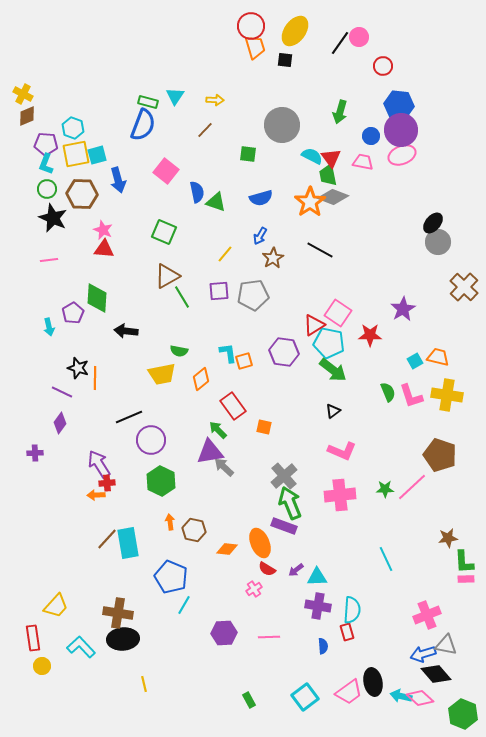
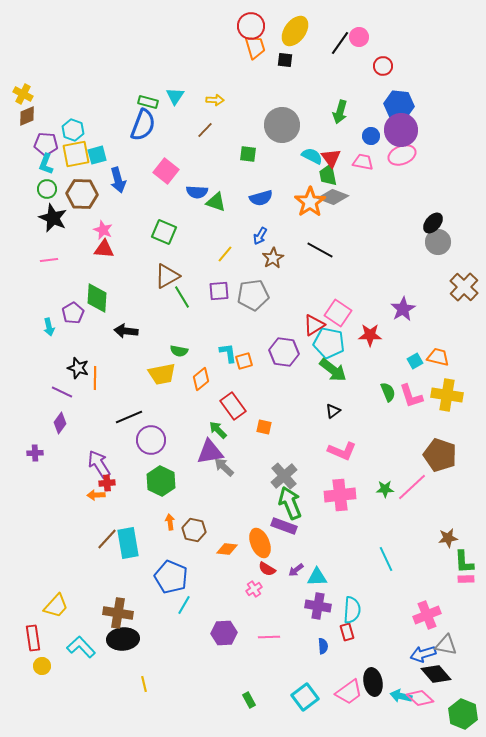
cyan hexagon at (73, 128): moved 2 px down
blue semicircle at (197, 192): rotated 105 degrees clockwise
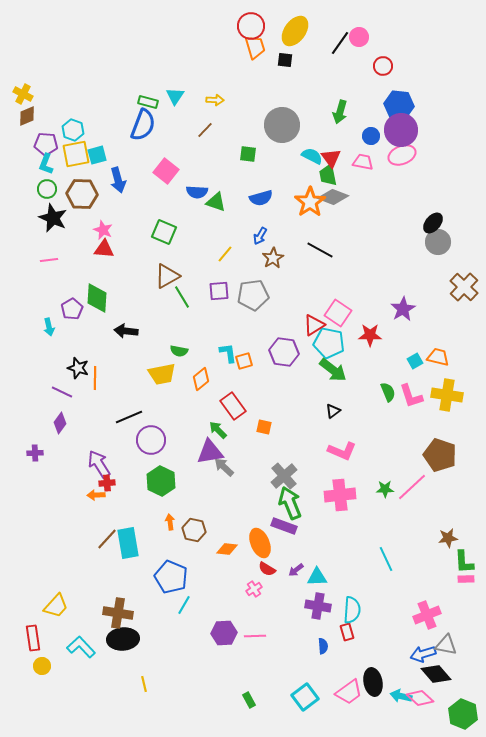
purple pentagon at (73, 313): moved 1 px left, 4 px up
pink line at (269, 637): moved 14 px left, 1 px up
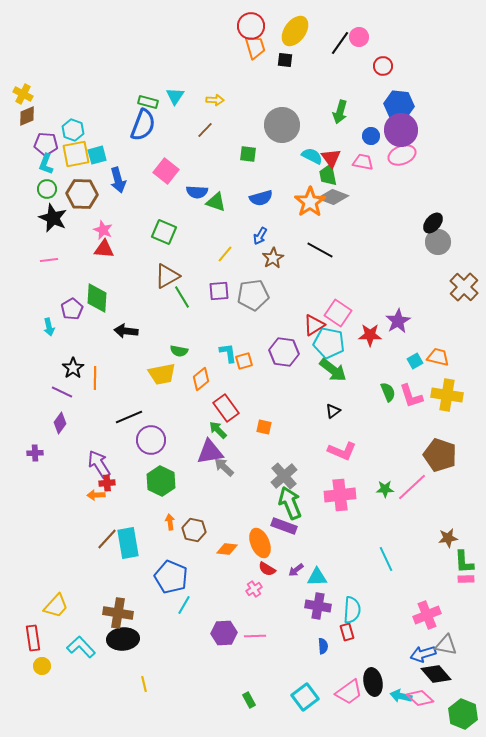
purple star at (403, 309): moved 5 px left, 12 px down
black star at (78, 368): moved 5 px left; rotated 20 degrees clockwise
red rectangle at (233, 406): moved 7 px left, 2 px down
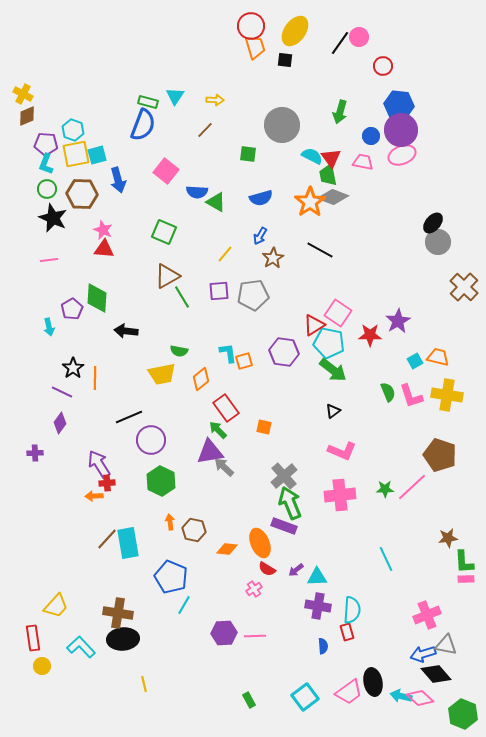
green triangle at (216, 202): rotated 10 degrees clockwise
orange arrow at (96, 495): moved 2 px left, 1 px down
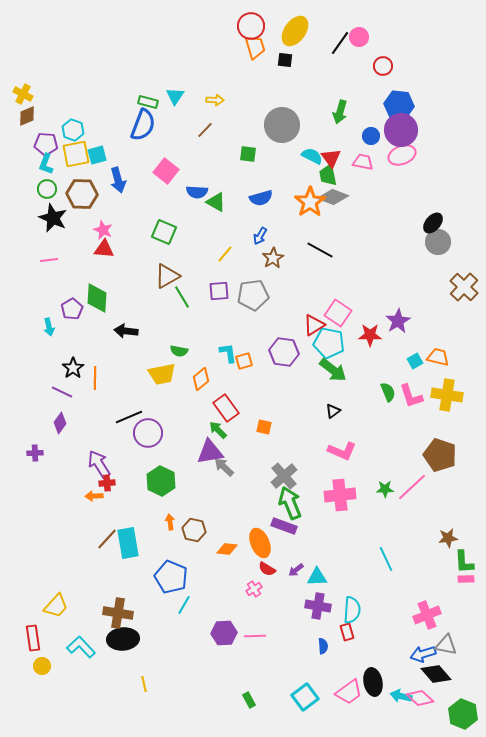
purple circle at (151, 440): moved 3 px left, 7 px up
